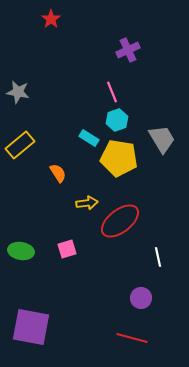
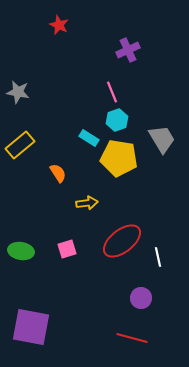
red star: moved 8 px right, 6 px down; rotated 12 degrees counterclockwise
red ellipse: moved 2 px right, 20 px down
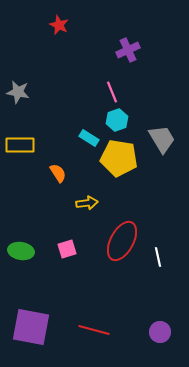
yellow rectangle: rotated 40 degrees clockwise
red ellipse: rotated 24 degrees counterclockwise
purple circle: moved 19 px right, 34 px down
red line: moved 38 px left, 8 px up
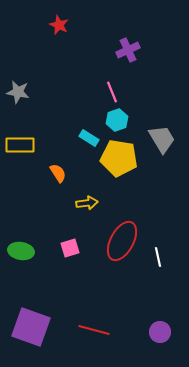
pink square: moved 3 px right, 1 px up
purple square: rotated 9 degrees clockwise
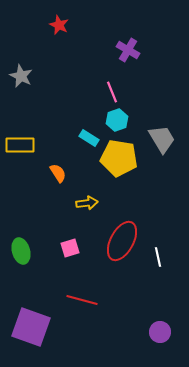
purple cross: rotated 35 degrees counterclockwise
gray star: moved 3 px right, 16 px up; rotated 15 degrees clockwise
green ellipse: rotated 65 degrees clockwise
red line: moved 12 px left, 30 px up
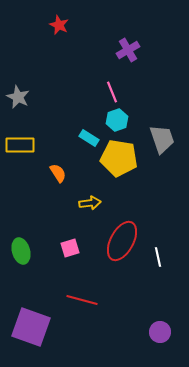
purple cross: rotated 30 degrees clockwise
gray star: moved 3 px left, 21 px down
gray trapezoid: rotated 12 degrees clockwise
yellow arrow: moved 3 px right
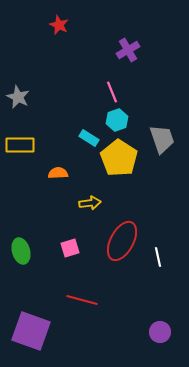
yellow pentagon: rotated 24 degrees clockwise
orange semicircle: rotated 60 degrees counterclockwise
purple square: moved 4 px down
